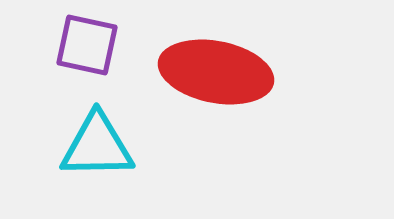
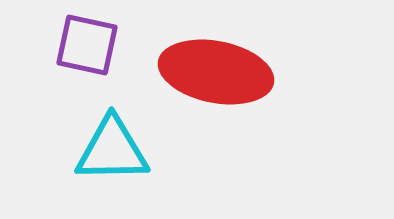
cyan triangle: moved 15 px right, 4 px down
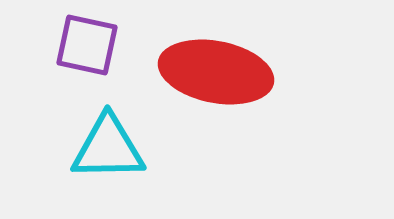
cyan triangle: moved 4 px left, 2 px up
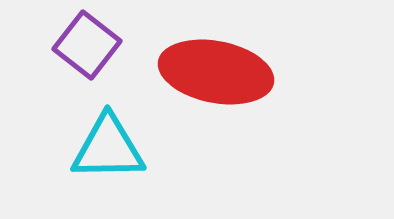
purple square: rotated 26 degrees clockwise
